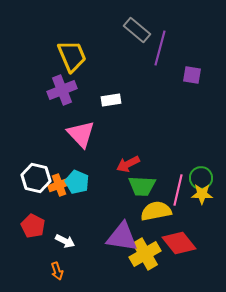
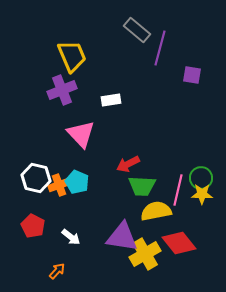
white arrow: moved 6 px right, 4 px up; rotated 12 degrees clockwise
orange arrow: rotated 120 degrees counterclockwise
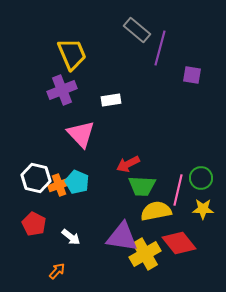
yellow trapezoid: moved 2 px up
yellow star: moved 1 px right, 15 px down
red pentagon: moved 1 px right, 2 px up
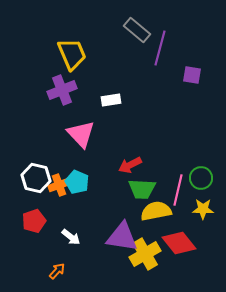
red arrow: moved 2 px right, 1 px down
green trapezoid: moved 3 px down
red pentagon: moved 3 px up; rotated 25 degrees clockwise
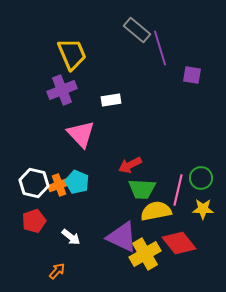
purple line: rotated 32 degrees counterclockwise
white hexagon: moved 2 px left, 5 px down
purple triangle: rotated 16 degrees clockwise
